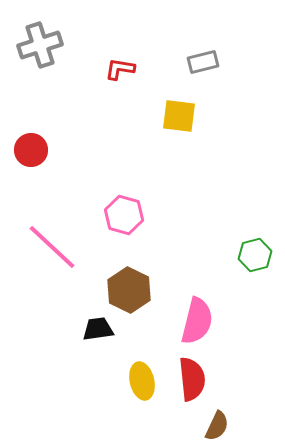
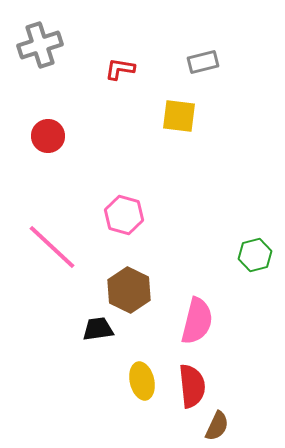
red circle: moved 17 px right, 14 px up
red semicircle: moved 7 px down
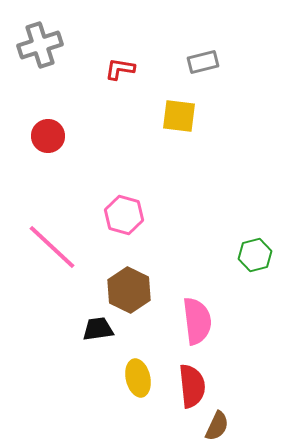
pink semicircle: rotated 21 degrees counterclockwise
yellow ellipse: moved 4 px left, 3 px up
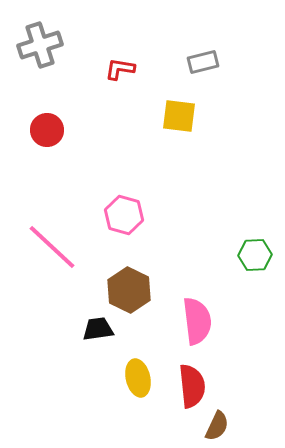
red circle: moved 1 px left, 6 px up
green hexagon: rotated 12 degrees clockwise
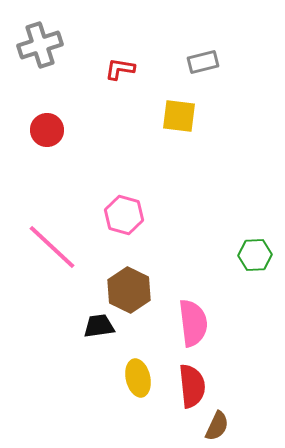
pink semicircle: moved 4 px left, 2 px down
black trapezoid: moved 1 px right, 3 px up
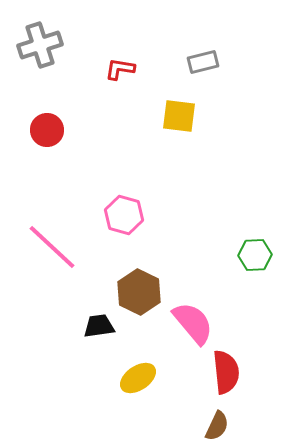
brown hexagon: moved 10 px right, 2 px down
pink semicircle: rotated 33 degrees counterclockwise
yellow ellipse: rotated 69 degrees clockwise
red semicircle: moved 34 px right, 14 px up
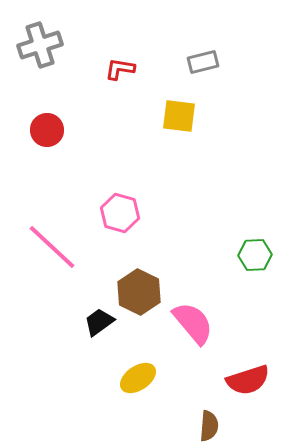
pink hexagon: moved 4 px left, 2 px up
black trapezoid: moved 4 px up; rotated 28 degrees counterclockwise
red semicircle: moved 22 px right, 8 px down; rotated 78 degrees clockwise
brown semicircle: moved 8 px left; rotated 20 degrees counterclockwise
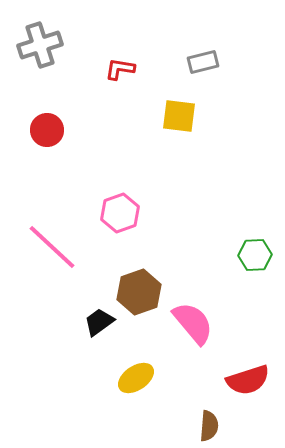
pink hexagon: rotated 24 degrees clockwise
brown hexagon: rotated 15 degrees clockwise
yellow ellipse: moved 2 px left
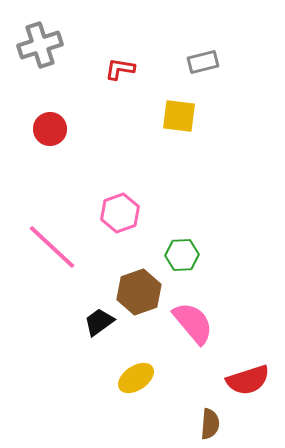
red circle: moved 3 px right, 1 px up
green hexagon: moved 73 px left
brown semicircle: moved 1 px right, 2 px up
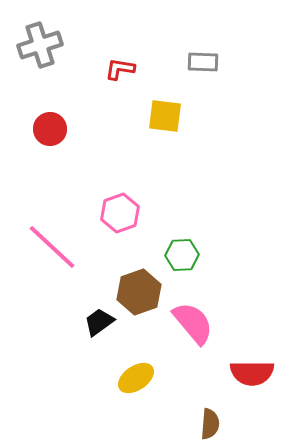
gray rectangle: rotated 16 degrees clockwise
yellow square: moved 14 px left
red semicircle: moved 4 px right, 7 px up; rotated 18 degrees clockwise
